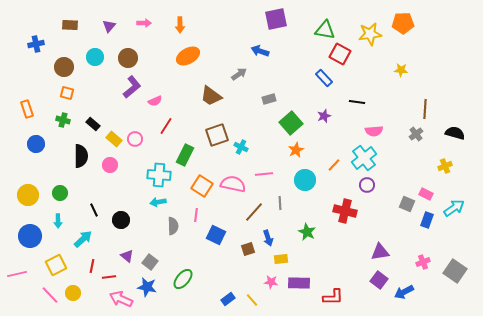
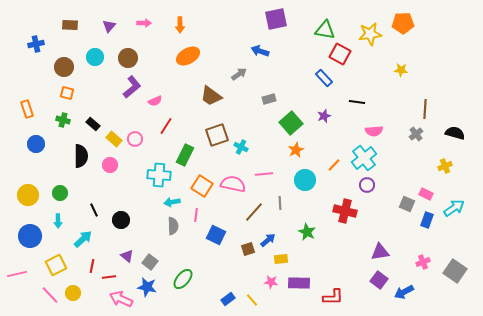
cyan arrow at (158, 202): moved 14 px right
blue arrow at (268, 238): moved 2 px down; rotated 112 degrees counterclockwise
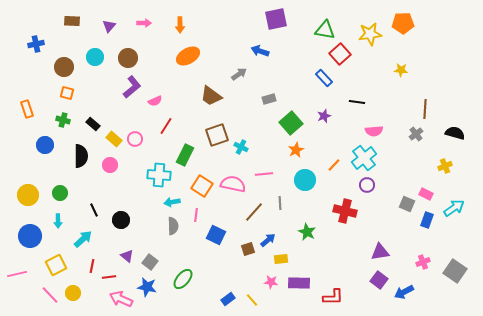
brown rectangle at (70, 25): moved 2 px right, 4 px up
red square at (340, 54): rotated 20 degrees clockwise
blue circle at (36, 144): moved 9 px right, 1 px down
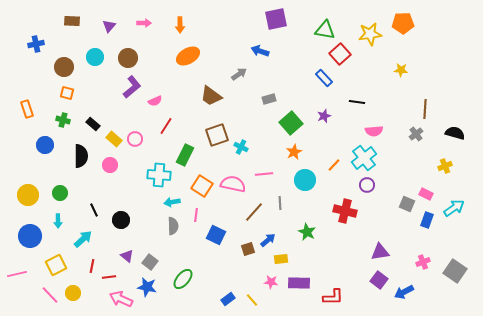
orange star at (296, 150): moved 2 px left, 2 px down
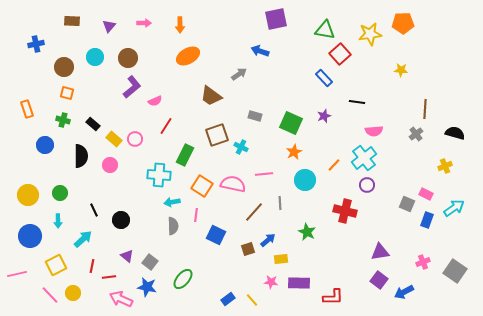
gray rectangle at (269, 99): moved 14 px left, 17 px down; rotated 32 degrees clockwise
green square at (291, 123): rotated 25 degrees counterclockwise
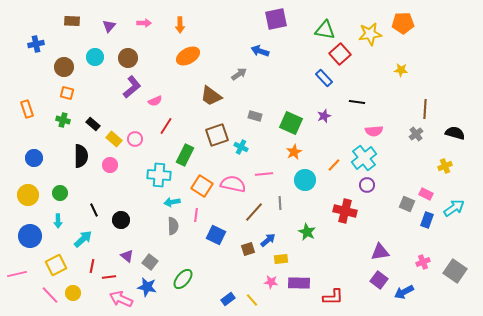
blue circle at (45, 145): moved 11 px left, 13 px down
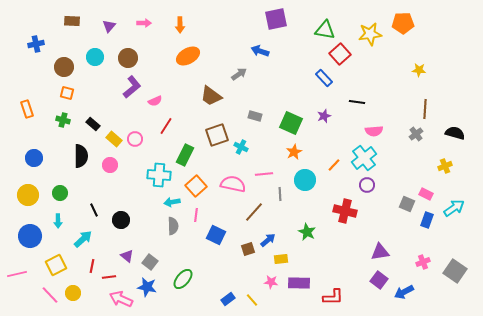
yellow star at (401, 70): moved 18 px right
orange square at (202, 186): moved 6 px left; rotated 15 degrees clockwise
gray line at (280, 203): moved 9 px up
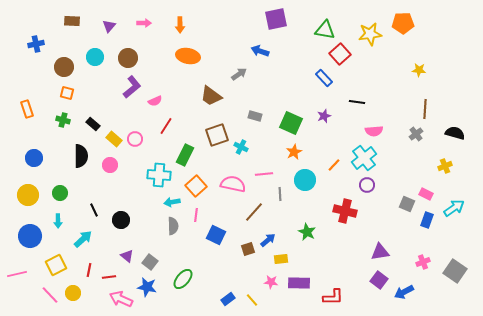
orange ellipse at (188, 56): rotated 40 degrees clockwise
red line at (92, 266): moved 3 px left, 4 px down
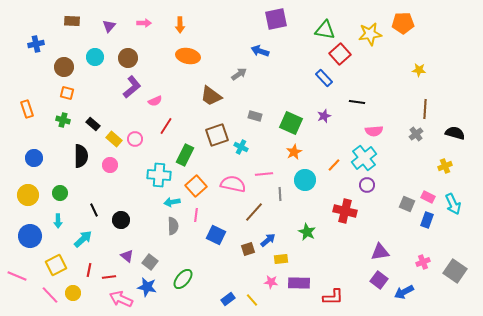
pink rectangle at (426, 194): moved 2 px right, 3 px down
cyan arrow at (454, 208): moved 1 px left, 4 px up; rotated 100 degrees clockwise
pink line at (17, 274): moved 2 px down; rotated 36 degrees clockwise
